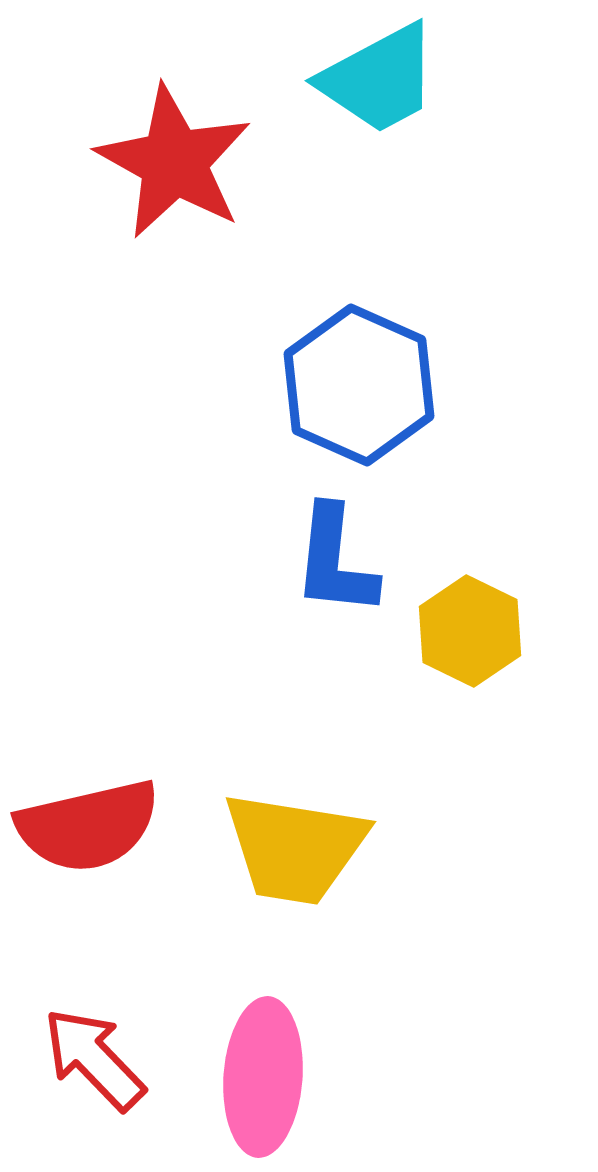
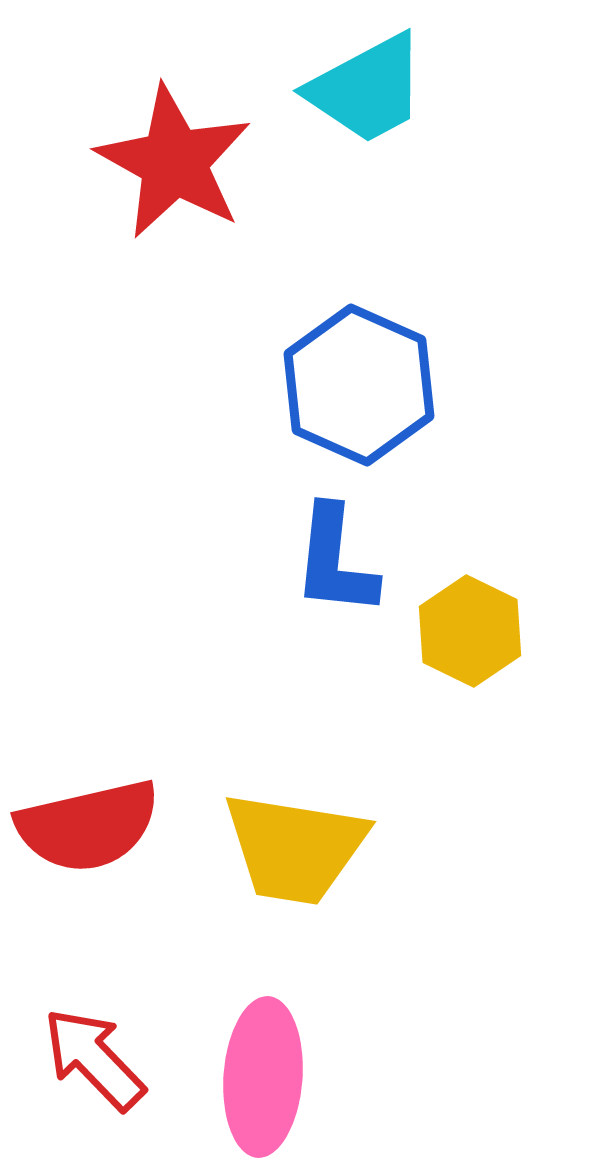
cyan trapezoid: moved 12 px left, 10 px down
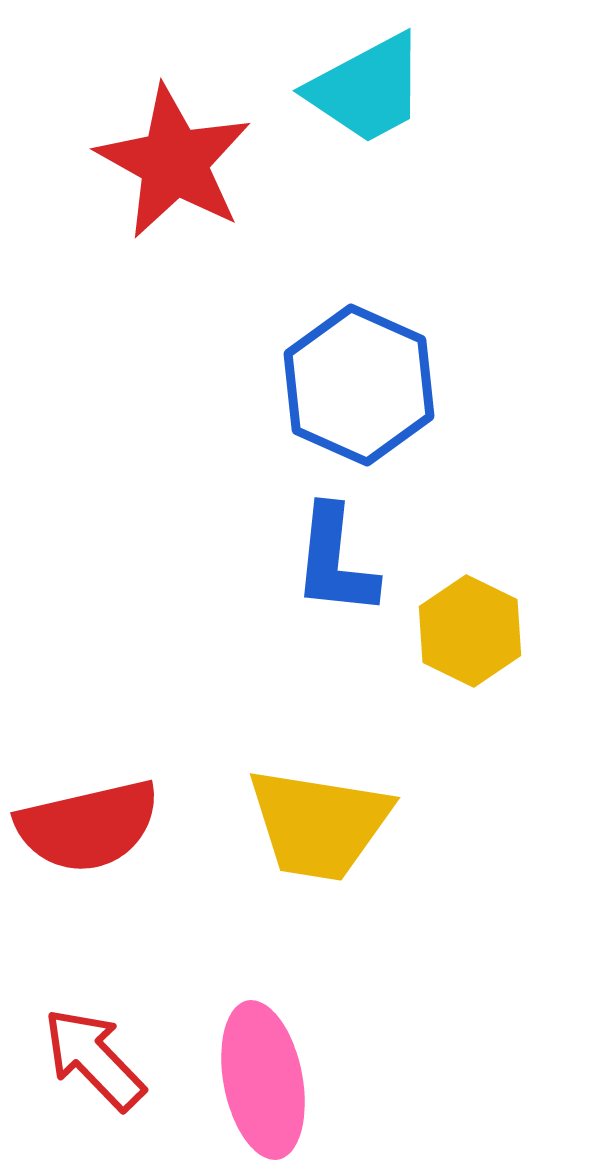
yellow trapezoid: moved 24 px right, 24 px up
pink ellipse: moved 3 px down; rotated 15 degrees counterclockwise
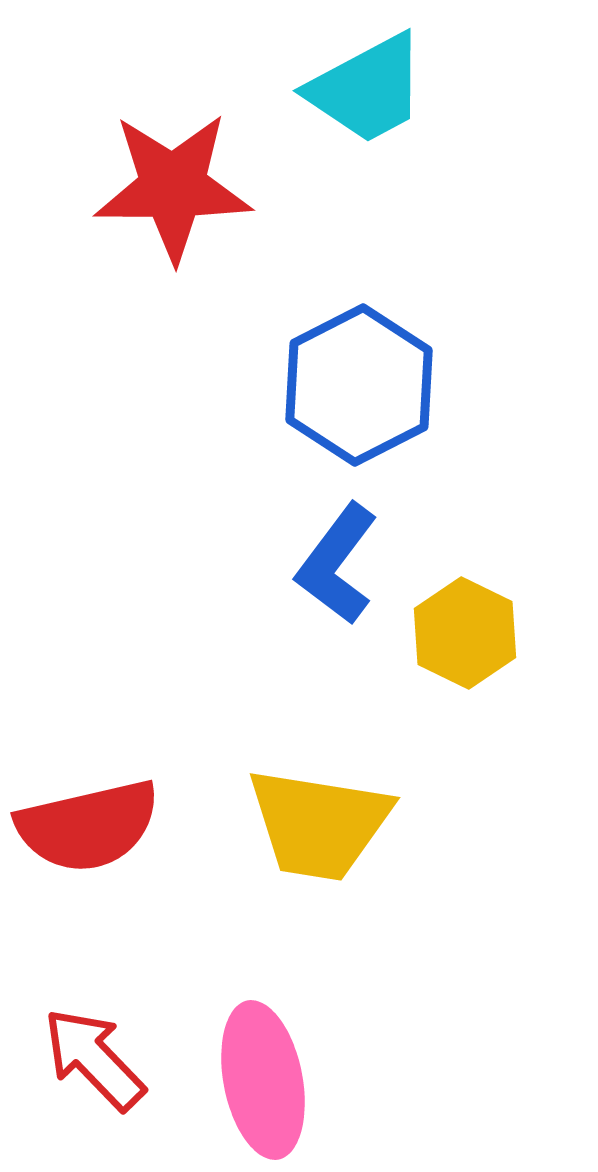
red star: moved 1 px left, 25 px down; rotated 29 degrees counterclockwise
blue hexagon: rotated 9 degrees clockwise
blue L-shape: moved 2 px right, 3 px down; rotated 31 degrees clockwise
yellow hexagon: moved 5 px left, 2 px down
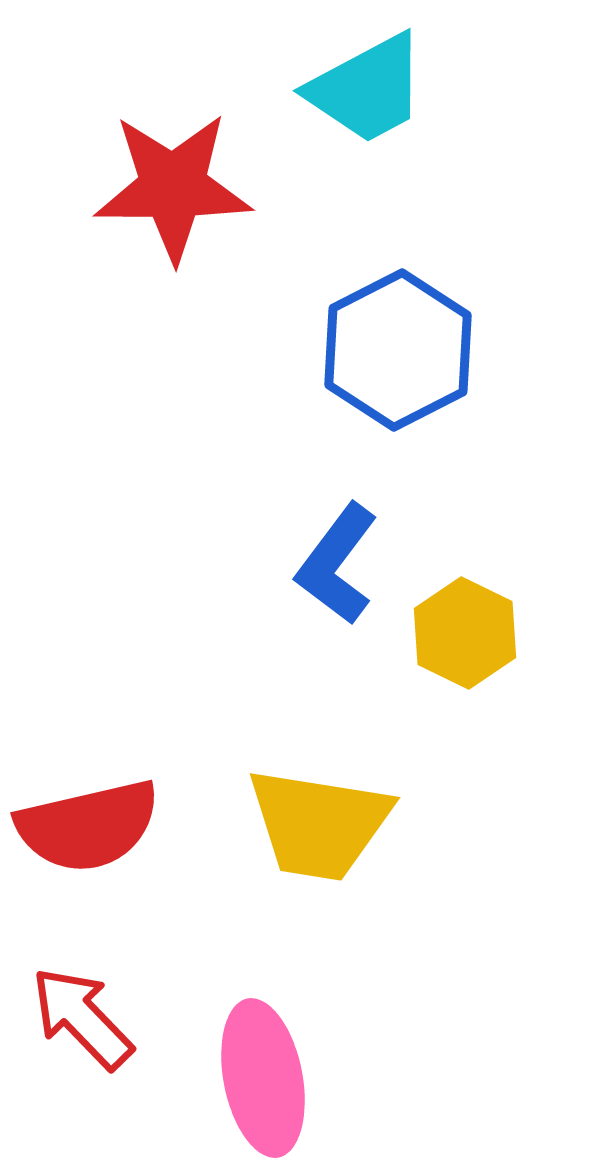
blue hexagon: moved 39 px right, 35 px up
red arrow: moved 12 px left, 41 px up
pink ellipse: moved 2 px up
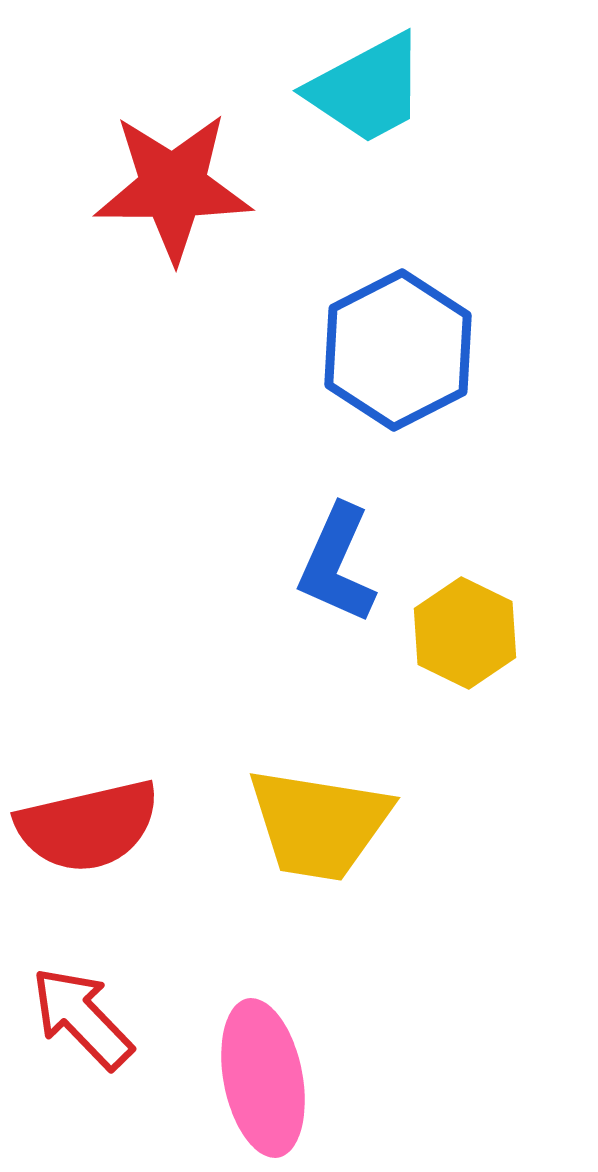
blue L-shape: rotated 13 degrees counterclockwise
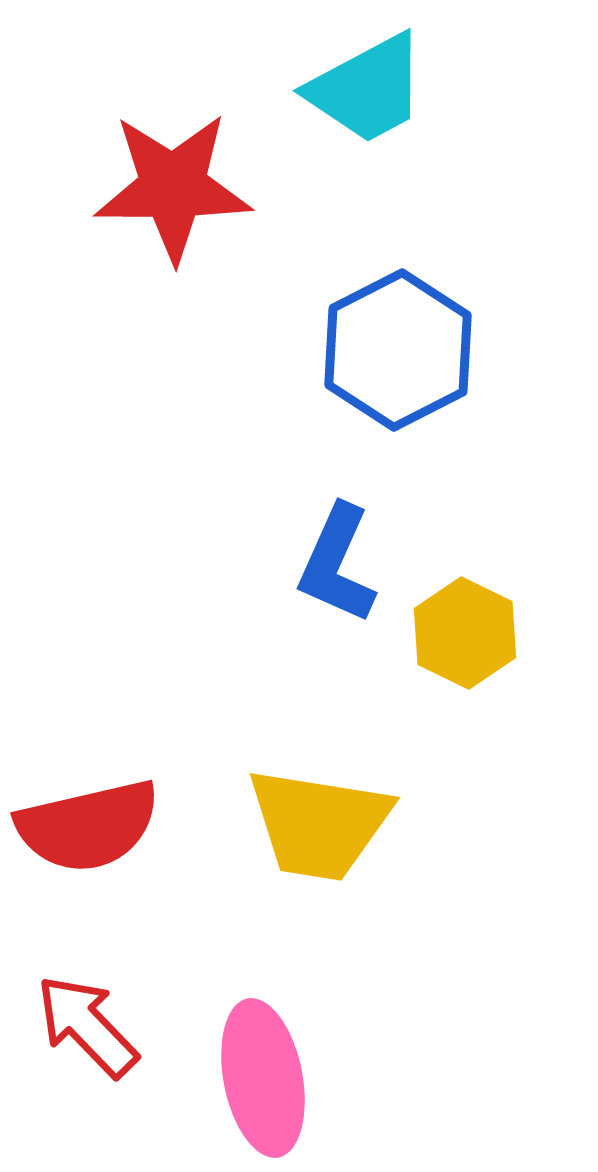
red arrow: moved 5 px right, 8 px down
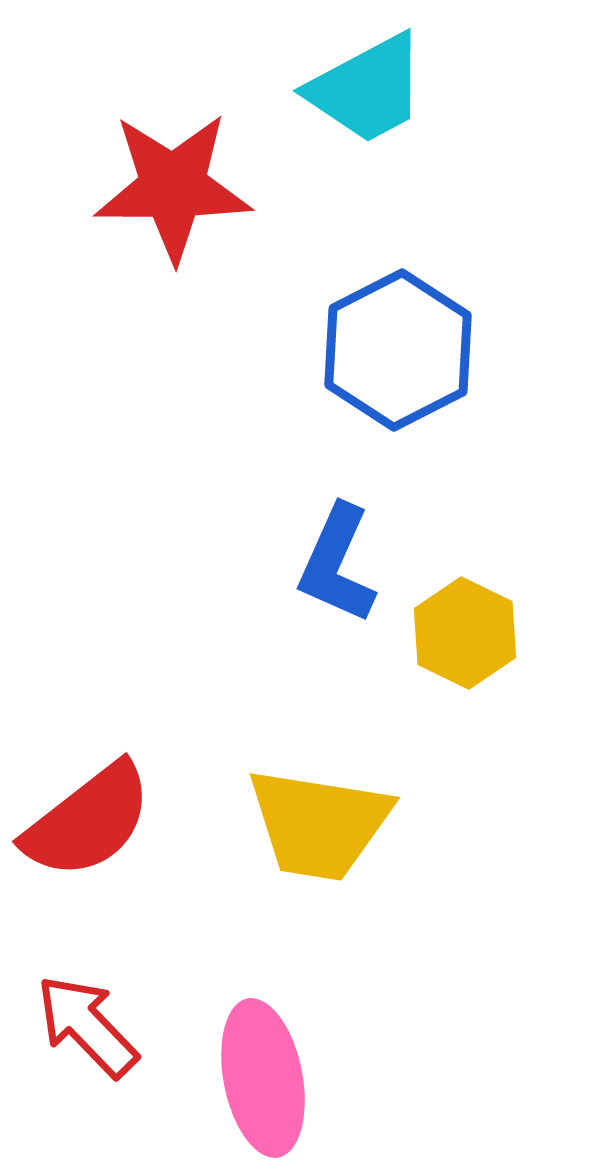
red semicircle: moved 5 px up; rotated 25 degrees counterclockwise
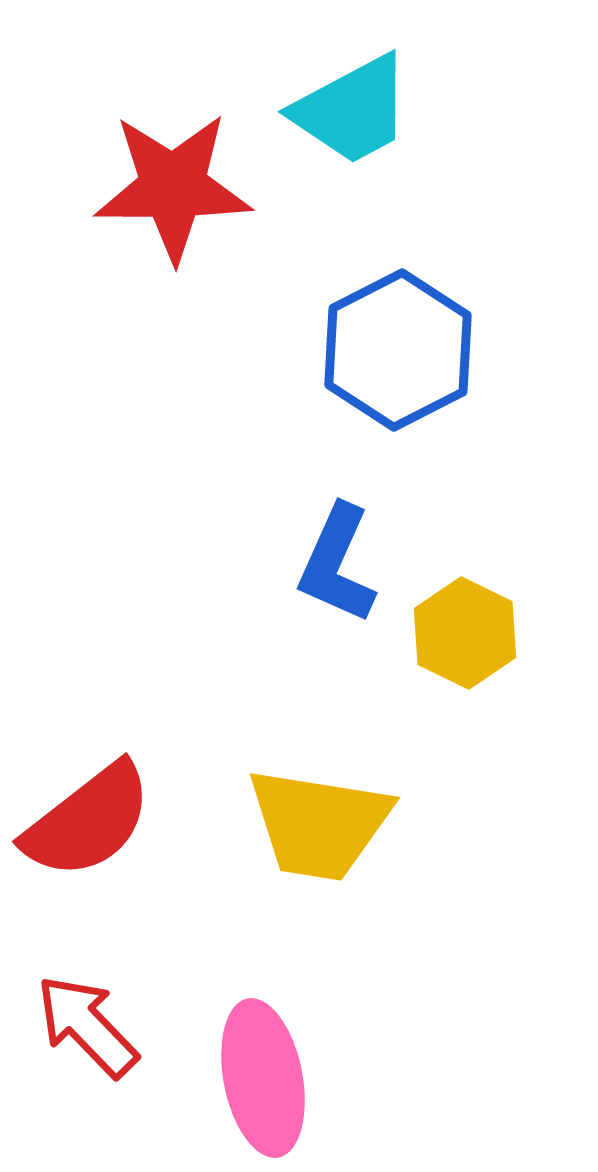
cyan trapezoid: moved 15 px left, 21 px down
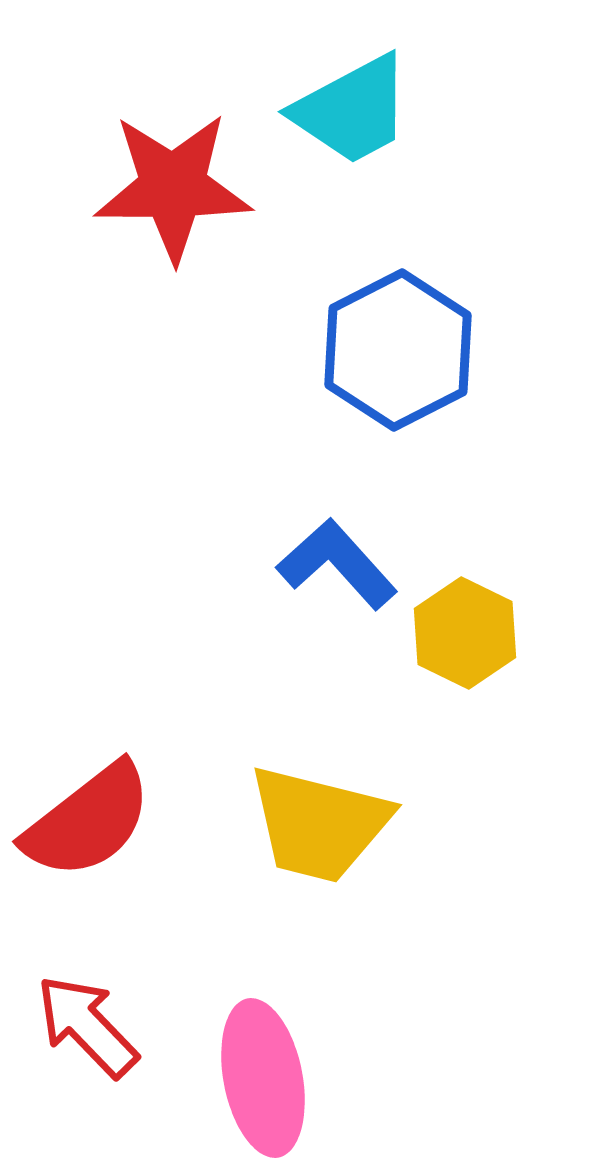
blue L-shape: rotated 114 degrees clockwise
yellow trapezoid: rotated 5 degrees clockwise
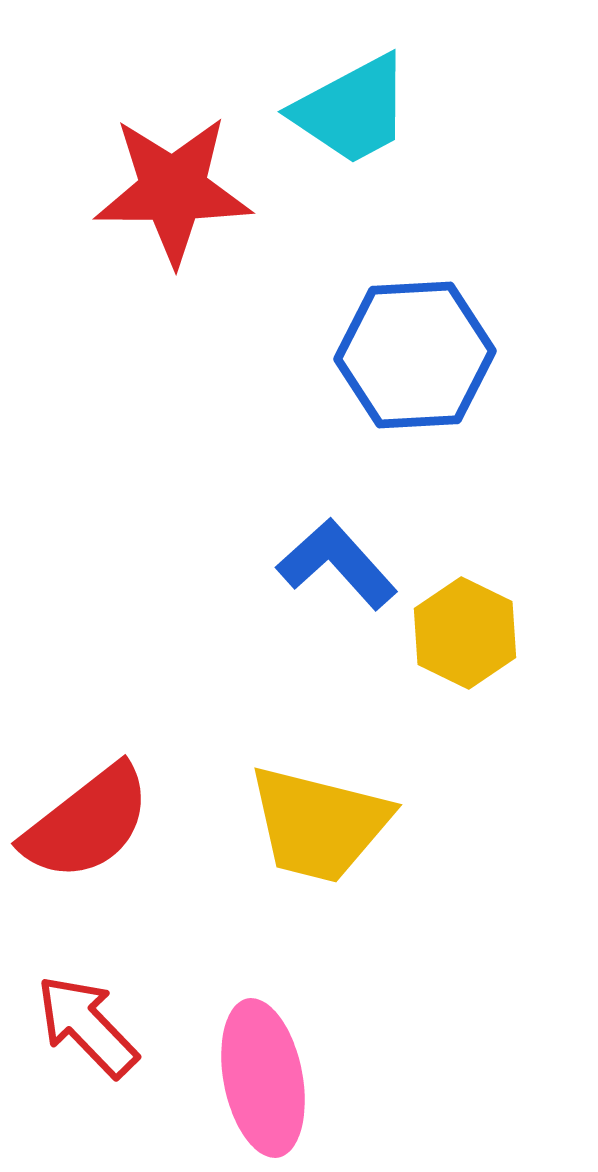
red star: moved 3 px down
blue hexagon: moved 17 px right, 5 px down; rotated 24 degrees clockwise
red semicircle: moved 1 px left, 2 px down
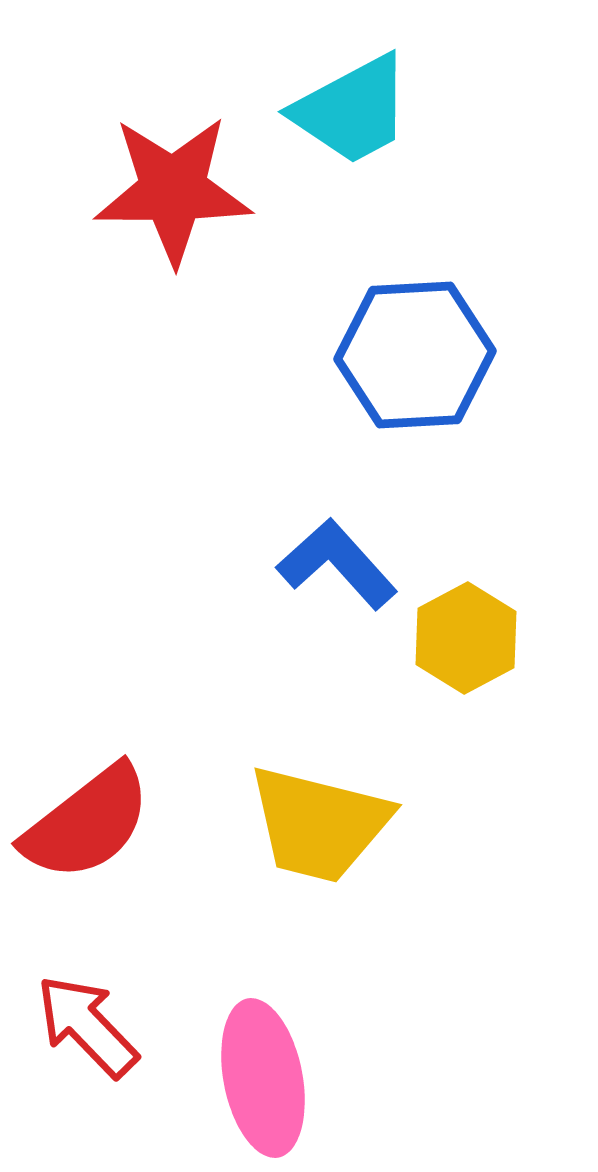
yellow hexagon: moved 1 px right, 5 px down; rotated 6 degrees clockwise
